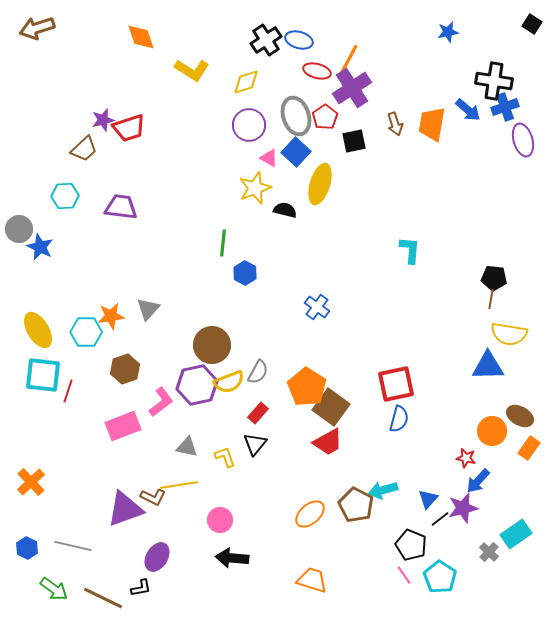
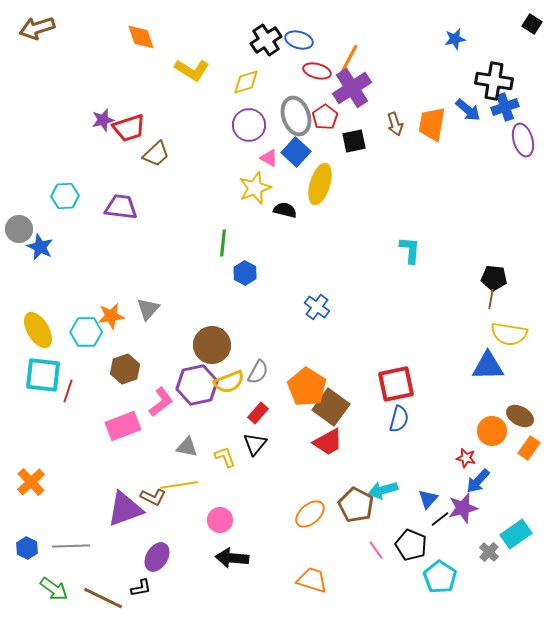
blue star at (448, 32): moved 7 px right, 7 px down
brown trapezoid at (84, 149): moved 72 px right, 5 px down
gray line at (73, 546): moved 2 px left; rotated 15 degrees counterclockwise
pink line at (404, 575): moved 28 px left, 25 px up
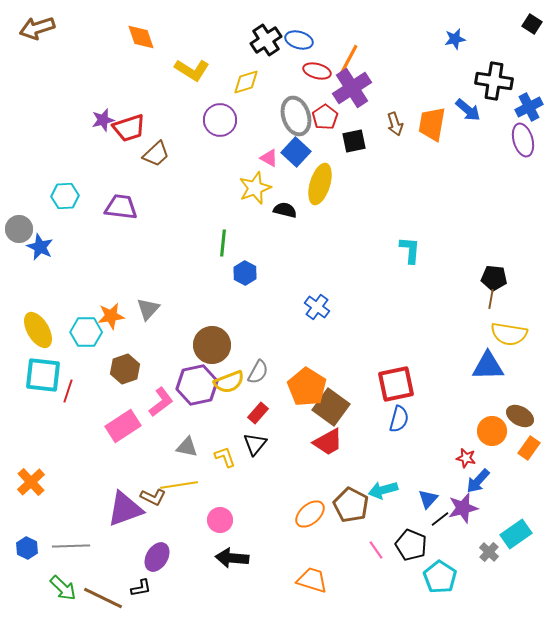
blue cross at (505, 107): moved 24 px right; rotated 8 degrees counterclockwise
purple circle at (249, 125): moved 29 px left, 5 px up
pink rectangle at (123, 426): rotated 12 degrees counterclockwise
brown pentagon at (356, 505): moved 5 px left
green arrow at (54, 589): moved 9 px right, 1 px up; rotated 8 degrees clockwise
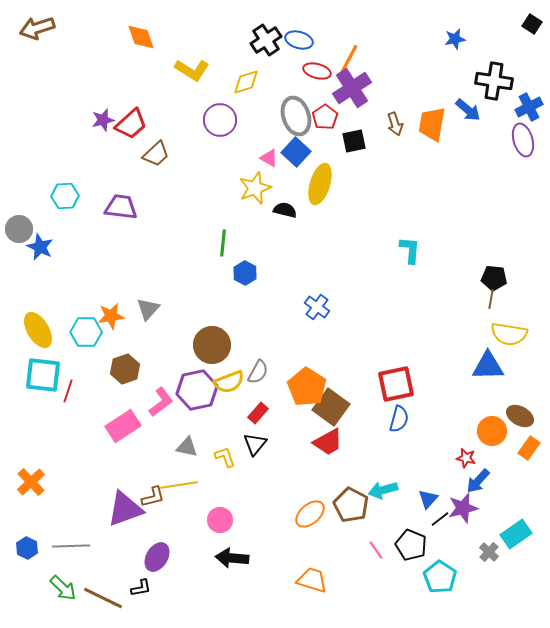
red trapezoid at (129, 128): moved 2 px right, 4 px up; rotated 24 degrees counterclockwise
purple hexagon at (197, 385): moved 5 px down
brown L-shape at (153, 497): rotated 40 degrees counterclockwise
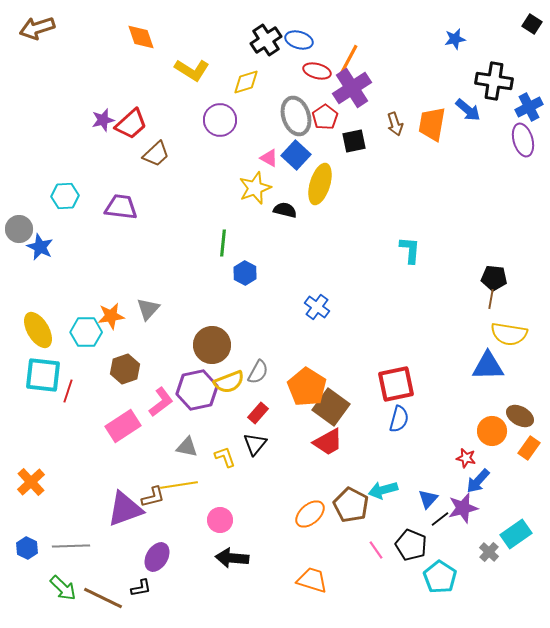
blue square at (296, 152): moved 3 px down
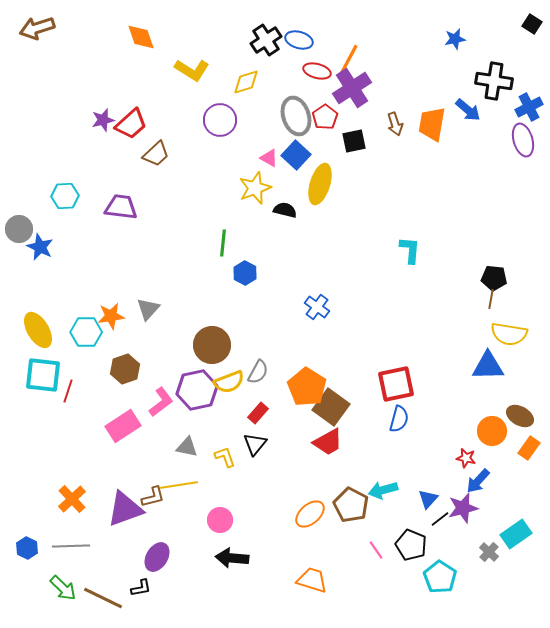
orange cross at (31, 482): moved 41 px right, 17 px down
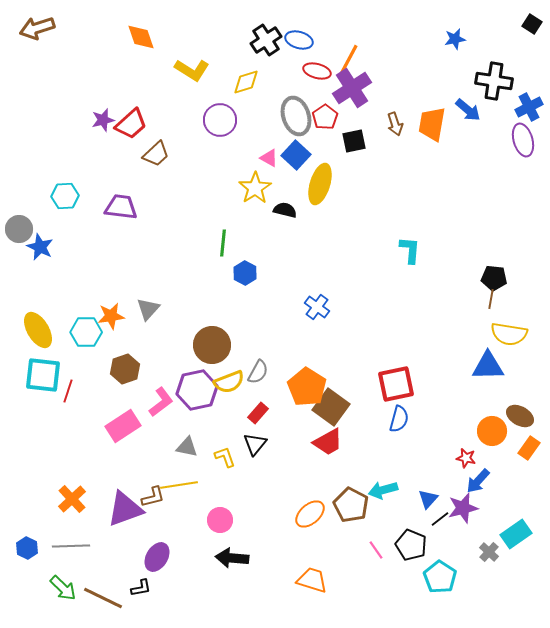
yellow star at (255, 188): rotated 12 degrees counterclockwise
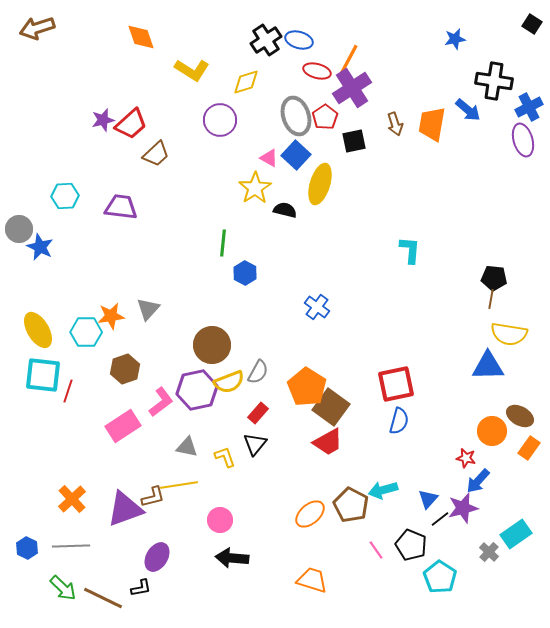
blue semicircle at (399, 419): moved 2 px down
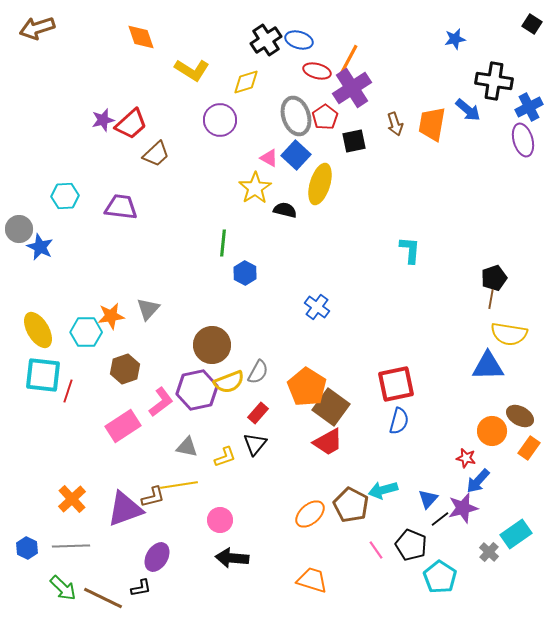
black pentagon at (494, 278): rotated 25 degrees counterclockwise
yellow L-shape at (225, 457): rotated 90 degrees clockwise
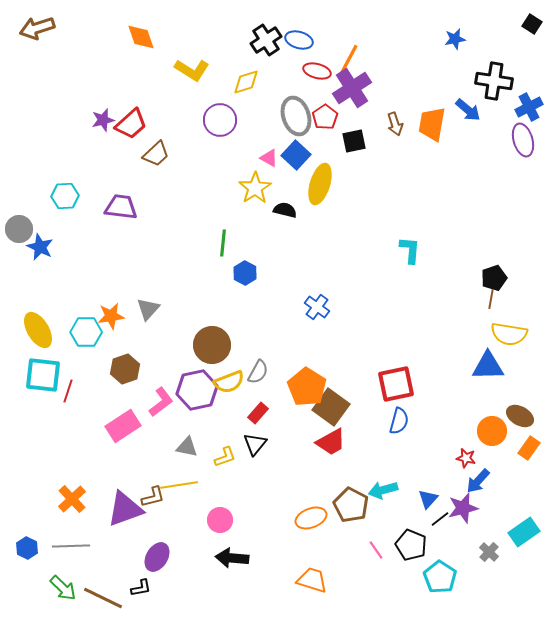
red trapezoid at (328, 442): moved 3 px right
orange ellipse at (310, 514): moved 1 px right, 4 px down; rotated 20 degrees clockwise
cyan rectangle at (516, 534): moved 8 px right, 2 px up
